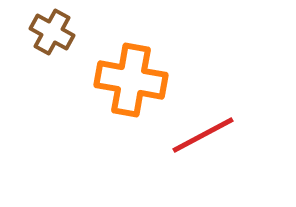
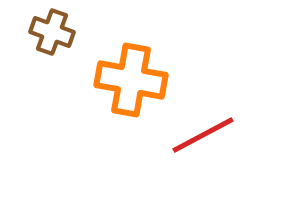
brown cross: rotated 9 degrees counterclockwise
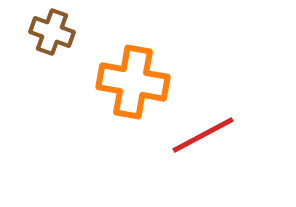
orange cross: moved 2 px right, 2 px down
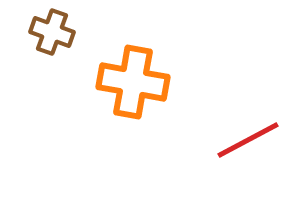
red line: moved 45 px right, 5 px down
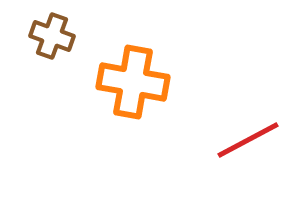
brown cross: moved 4 px down
